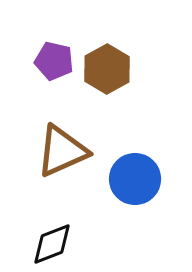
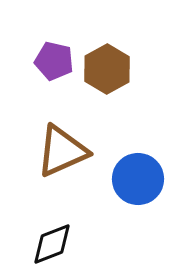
blue circle: moved 3 px right
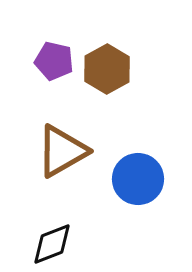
brown triangle: rotated 6 degrees counterclockwise
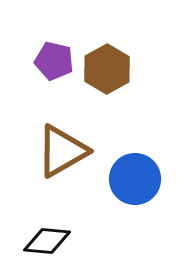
blue circle: moved 3 px left
black diamond: moved 5 px left, 3 px up; rotated 27 degrees clockwise
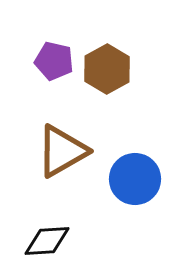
black diamond: rotated 9 degrees counterclockwise
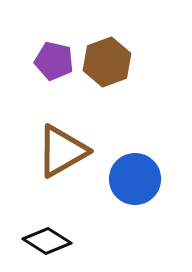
brown hexagon: moved 7 px up; rotated 9 degrees clockwise
black diamond: rotated 36 degrees clockwise
